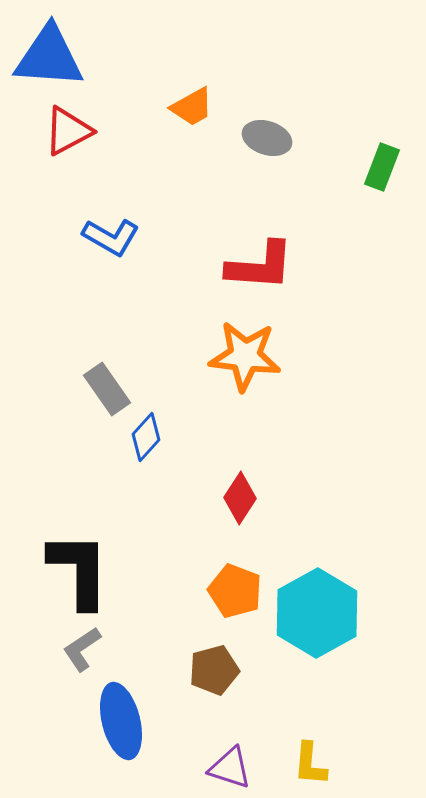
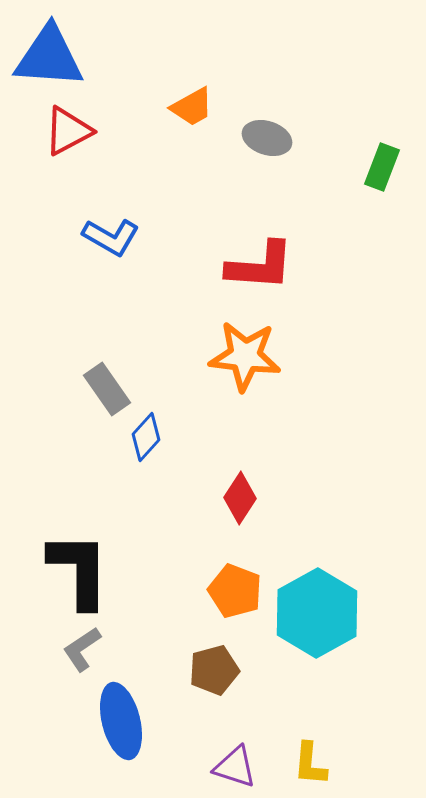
purple triangle: moved 5 px right, 1 px up
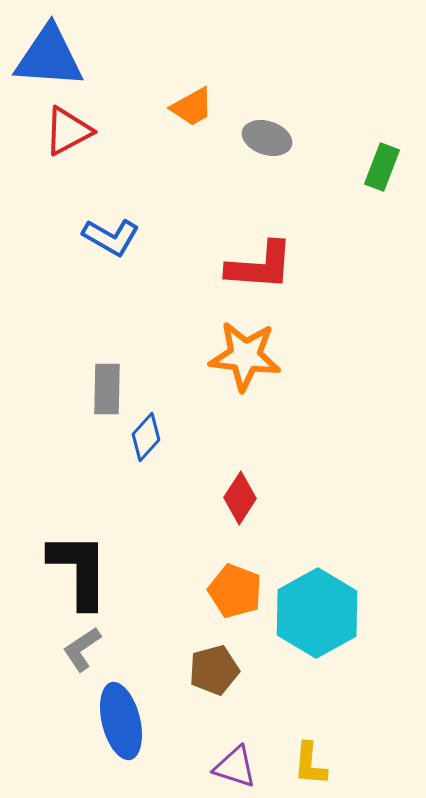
gray rectangle: rotated 36 degrees clockwise
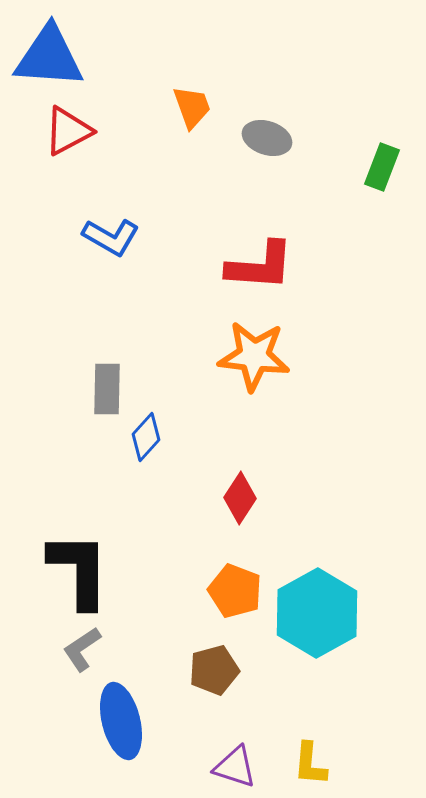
orange trapezoid: rotated 81 degrees counterclockwise
orange star: moved 9 px right
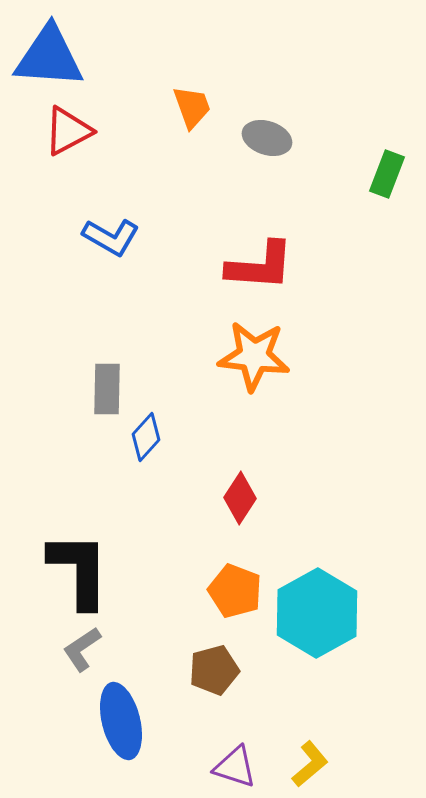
green rectangle: moved 5 px right, 7 px down
yellow L-shape: rotated 135 degrees counterclockwise
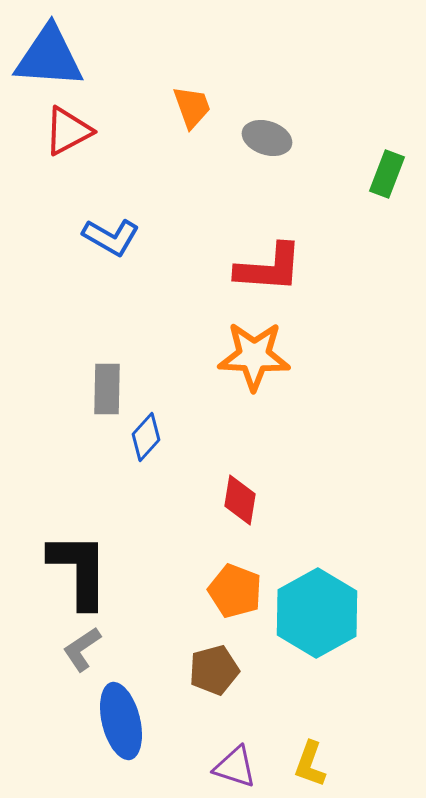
red L-shape: moved 9 px right, 2 px down
orange star: rotated 4 degrees counterclockwise
red diamond: moved 2 px down; rotated 24 degrees counterclockwise
yellow L-shape: rotated 150 degrees clockwise
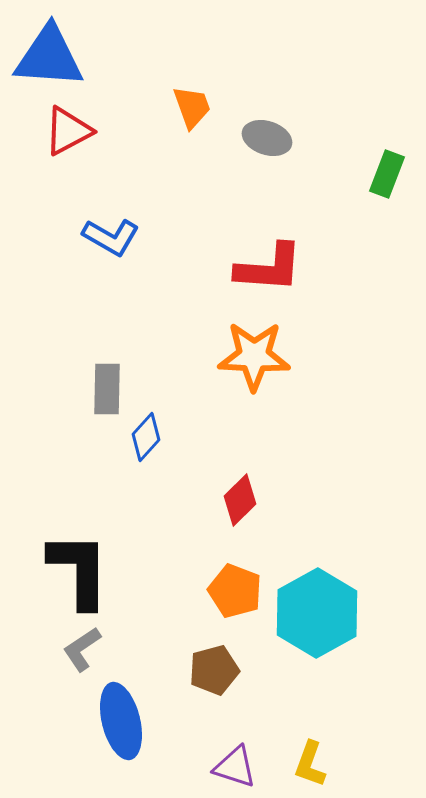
red diamond: rotated 36 degrees clockwise
